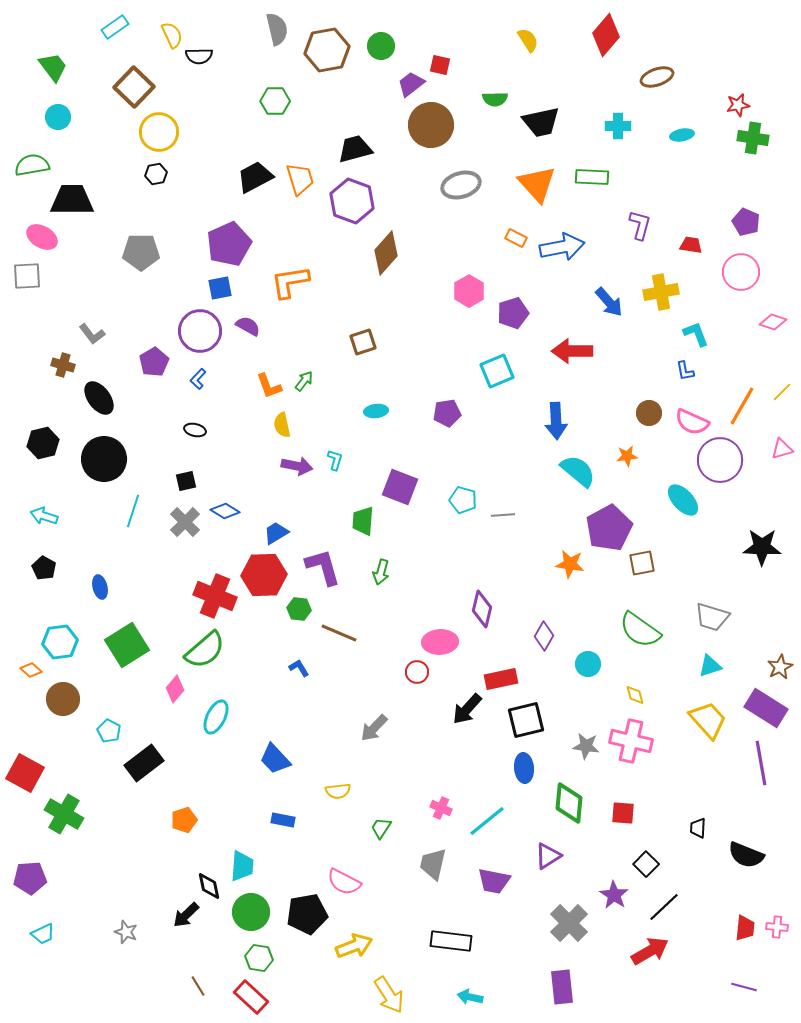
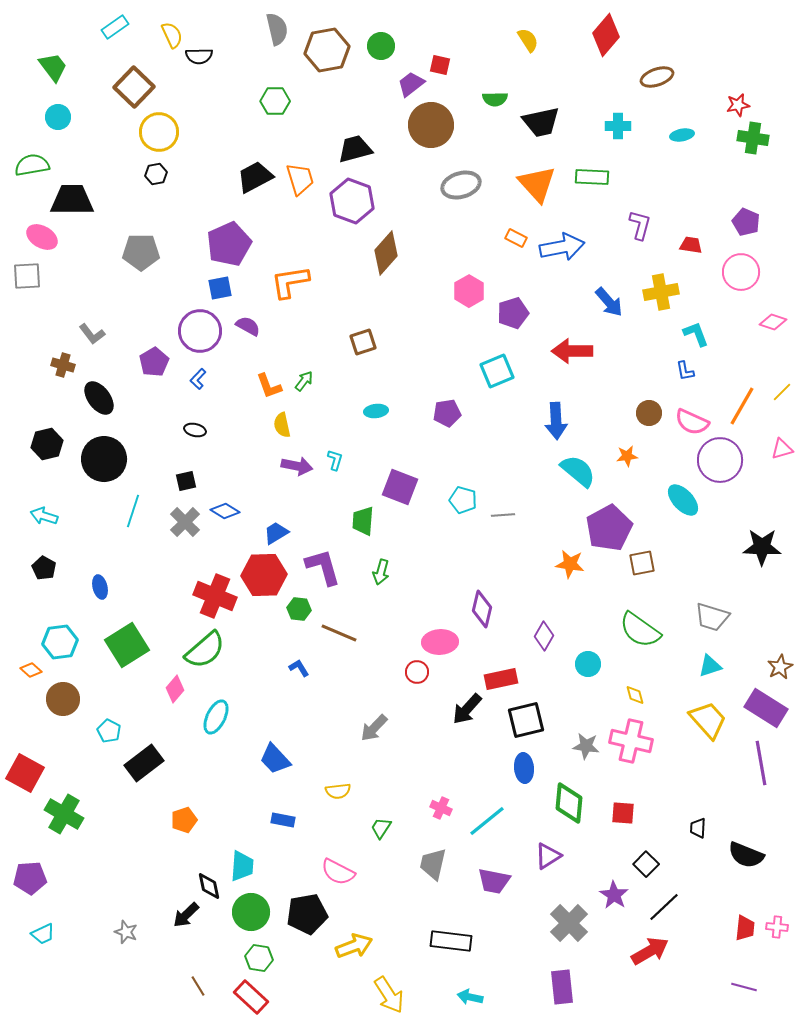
black hexagon at (43, 443): moved 4 px right, 1 px down
pink semicircle at (344, 882): moved 6 px left, 10 px up
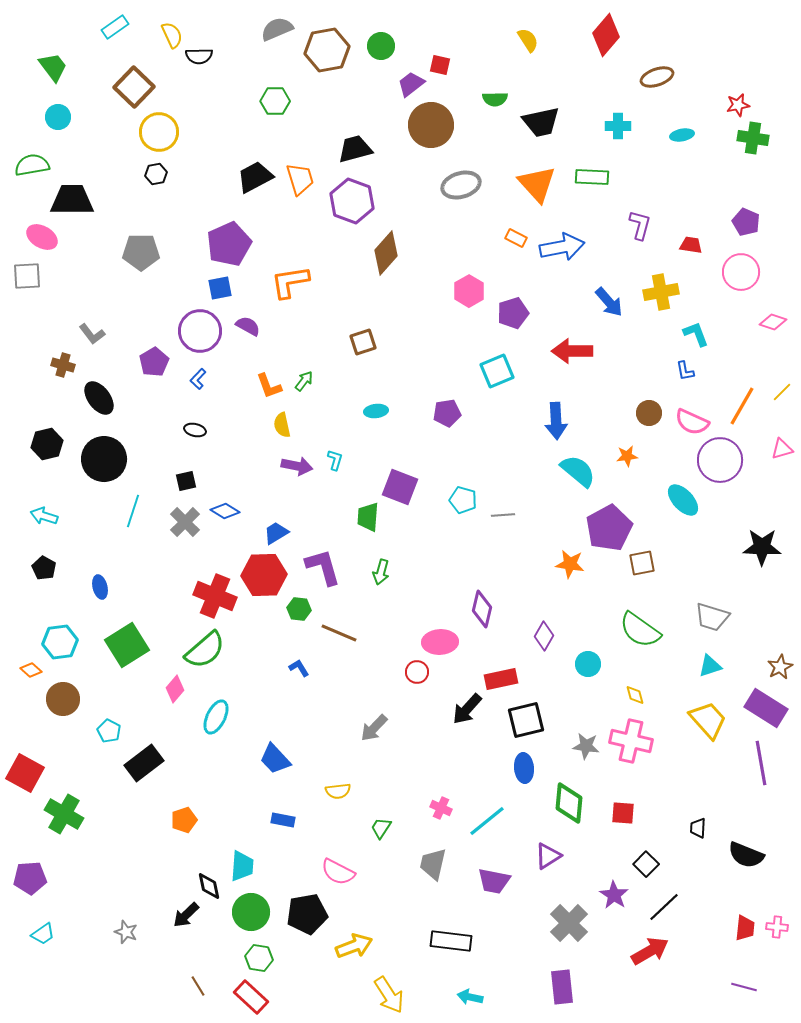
gray semicircle at (277, 29): rotated 100 degrees counterclockwise
green trapezoid at (363, 521): moved 5 px right, 4 px up
cyan trapezoid at (43, 934): rotated 10 degrees counterclockwise
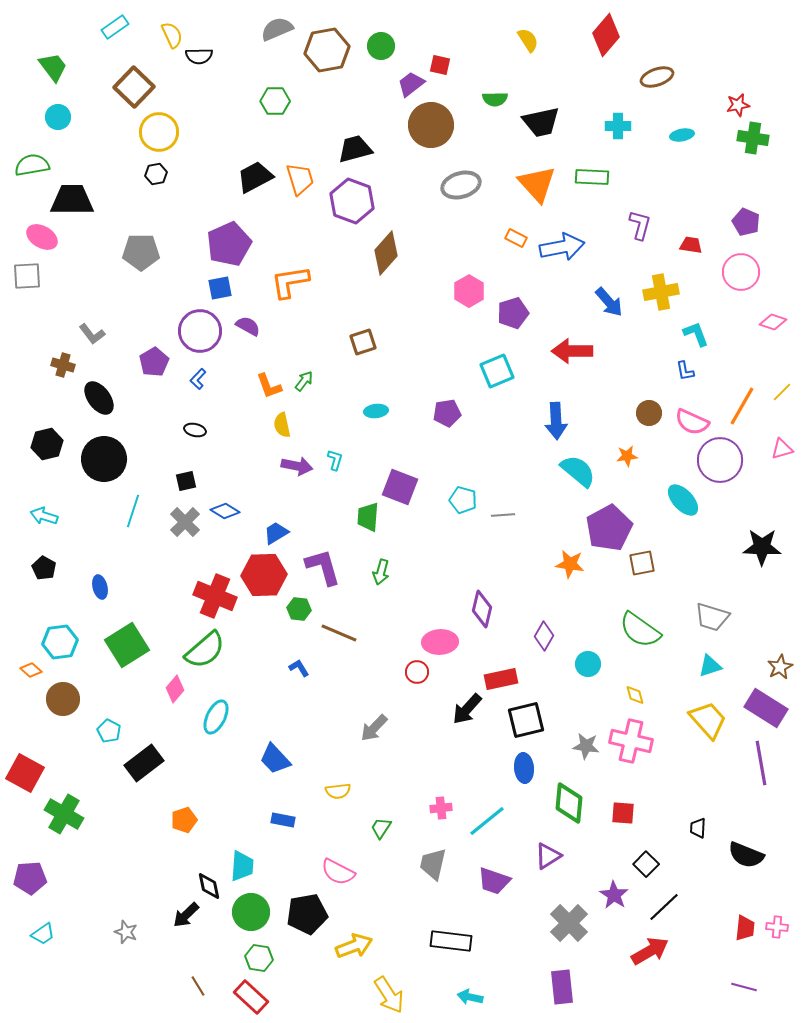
pink cross at (441, 808): rotated 30 degrees counterclockwise
purple trapezoid at (494, 881): rotated 8 degrees clockwise
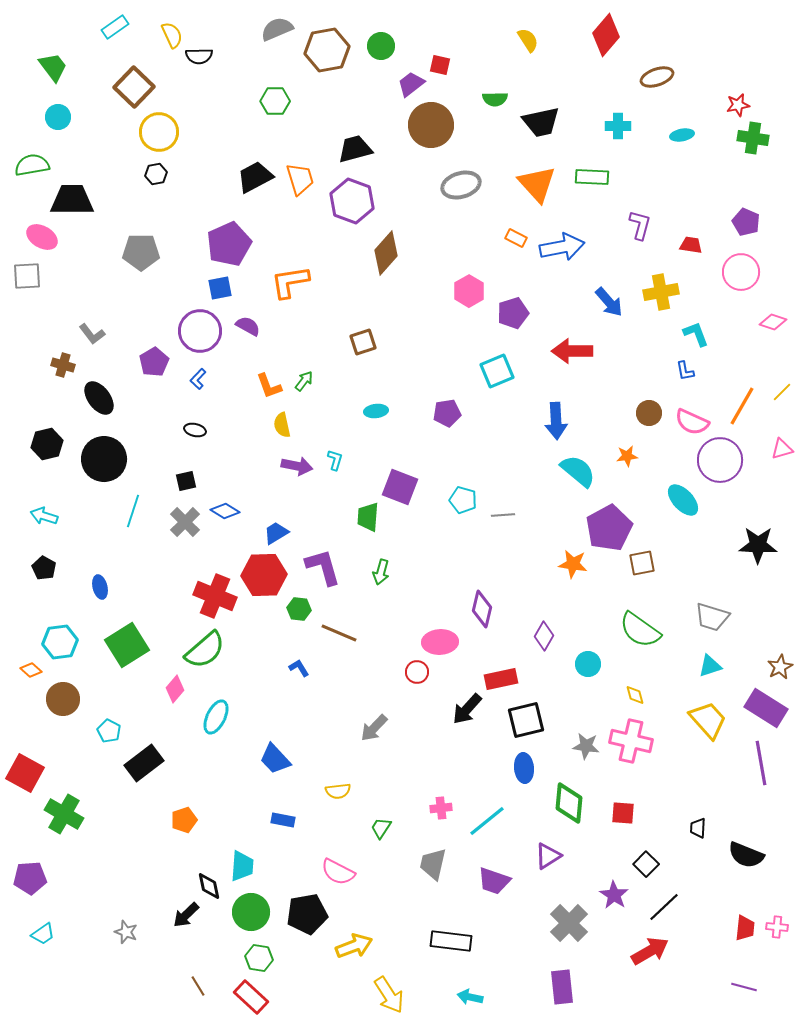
black star at (762, 547): moved 4 px left, 2 px up
orange star at (570, 564): moved 3 px right
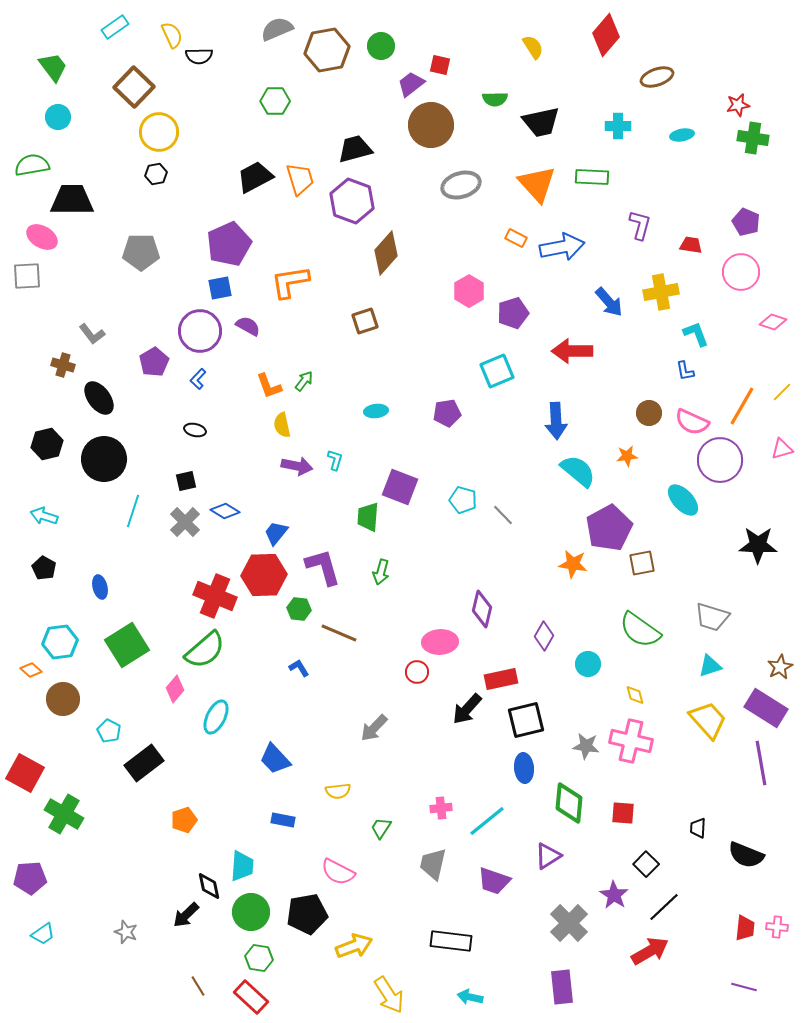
yellow semicircle at (528, 40): moved 5 px right, 7 px down
brown square at (363, 342): moved 2 px right, 21 px up
gray line at (503, 515): rotated 50 degrees clockwise
blue trapezoid at (276, 533): rotated 20 degrees counterclockwise
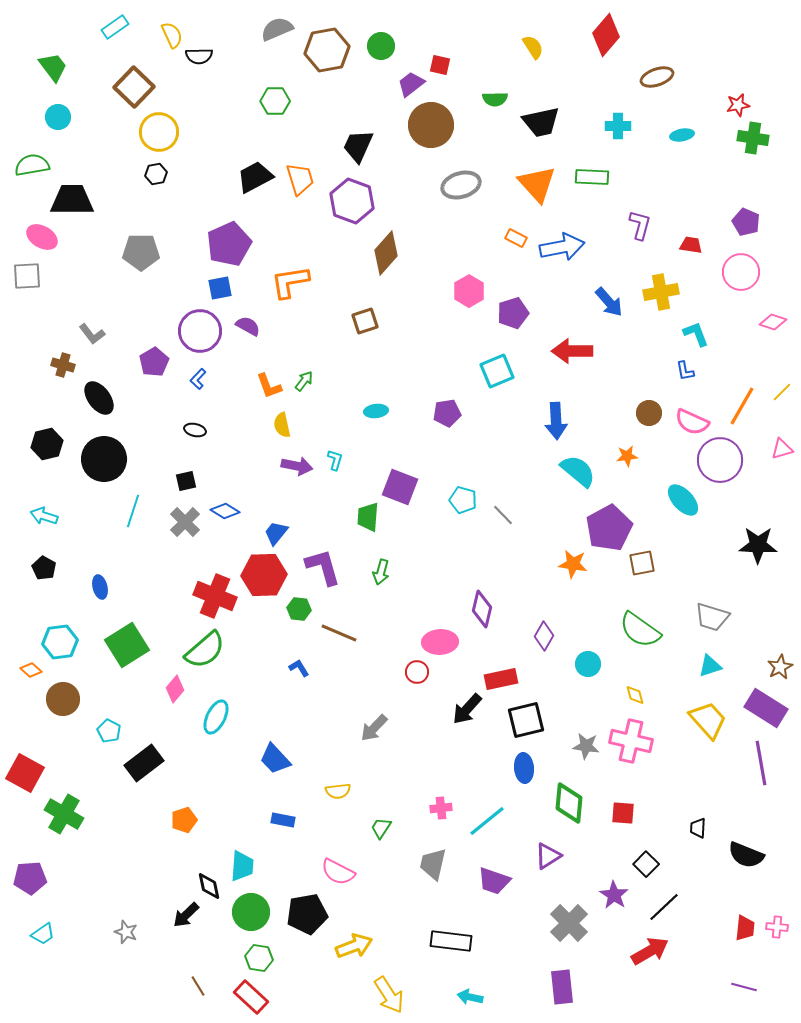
black trapezoid at (355, 149): moved 3 px right, 3 px up; rotated 51 degrees counterclockwise
